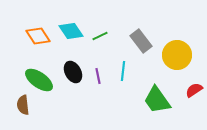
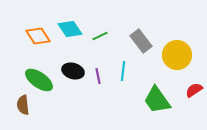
cyan diamond: moved 1 px left, 2 px up
black ellipse: moved 1 px up; rotated 45 degrees counterclockwise
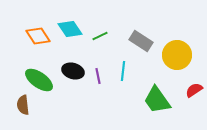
gray rectangle: rotated 20 degrees counterclockwise
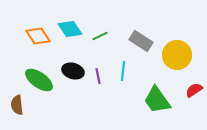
brown semicircle: moved 6 px left
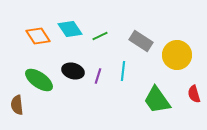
purple line: rotated 28 degrees clockwise
red semicircle: moved 4 px down; rotated 72 degrees counterclockwise
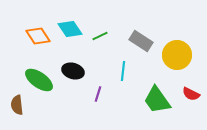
purple line: moved 18 px down
red semicircle: moved 3 px left; rotated 48 degrees counterclockwise
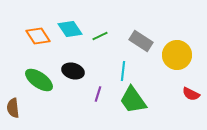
green trapezoid: moved 24 px left
brown semicircle: moved 4 px left, 3 px down
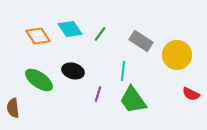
green line: moved 2 px up; rotated 28 degrees counterclockwise
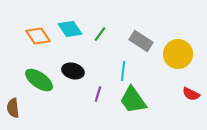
yellow circle: moved 1 px right, 1 px up
